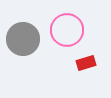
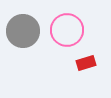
gray circle: moved 8 px up
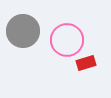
pink circle: moved 10 px down
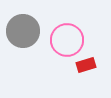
red rectangle: moved 2 px down
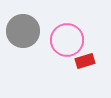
red rectangle: moved 1 px left, 4 px up
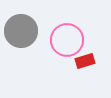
gray circle: moved 2 px left
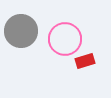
pink circle: moved 2 px left, 1 px up
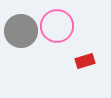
pink circle: moved 8 px left, 13 px up
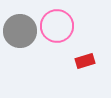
gray circle: moved 1 px left
